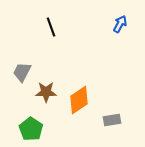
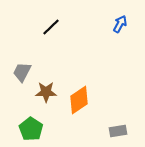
black line: rotated 66 degrees clockwise
gray rectangle: moved 6 px right, 11 px down
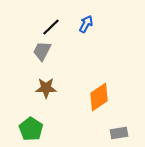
blue arrow: moved 34 px left
gray trapezoid: moved 20 px right, 21 px up
brown star: moved 4 px up
orange diamond: moved 20 px right, 3 px up
gray rectangle: moved 1 px right, 2 px down
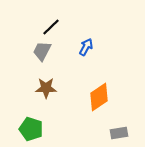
blue arrow: moved 23 px down
green pentagon: rotated 15 degrees counterclockwise
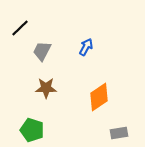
black line: moved 31 px left, 1 px down
green pentagon: moved 1 px right, 1 px down
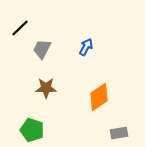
gray trapezoid: moved 2 px up
